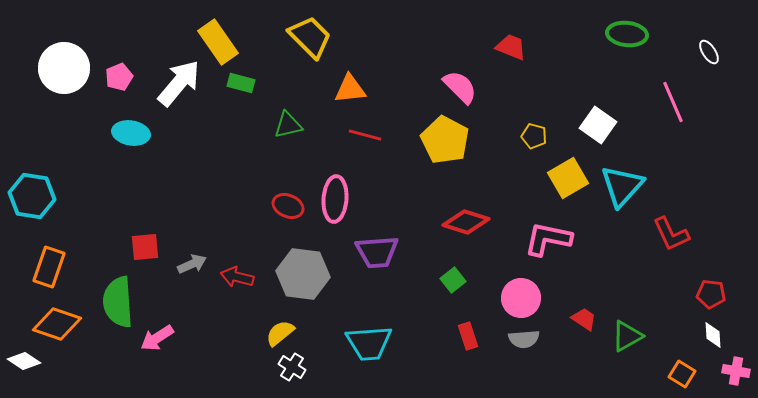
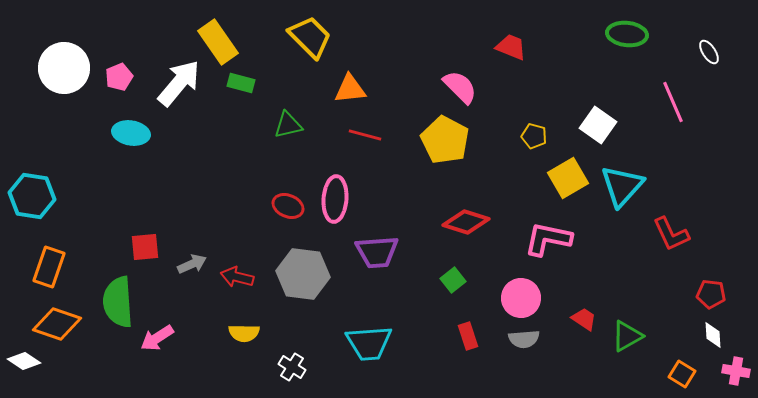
yellow semicircle at (280, 333): moved 36 px left; rotated 140 degrees counterclockwise
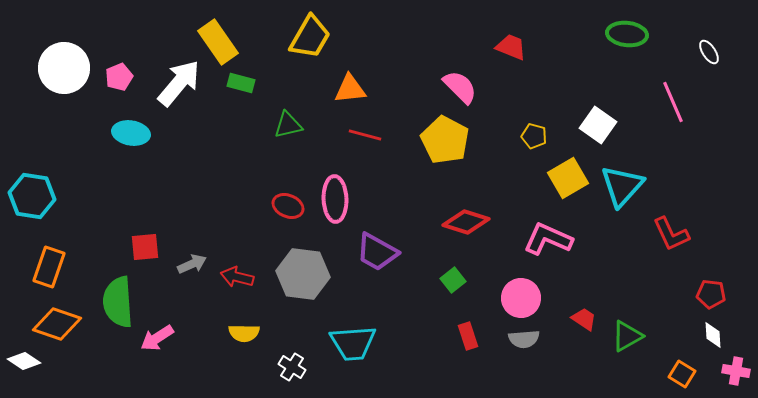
yellow trapezoid at (310, 37): rotated 75 degrees clockwise
pink ellipse at (335, 199): rotated 6 degrees counterclockwise
pink L-shape at (548, 239): rotated 12 degrees clockwise
purple trapezoid at (377, 252): rotated 33 degrees clockwise
cyan trapezoid at (369, 343): moved 16 px left
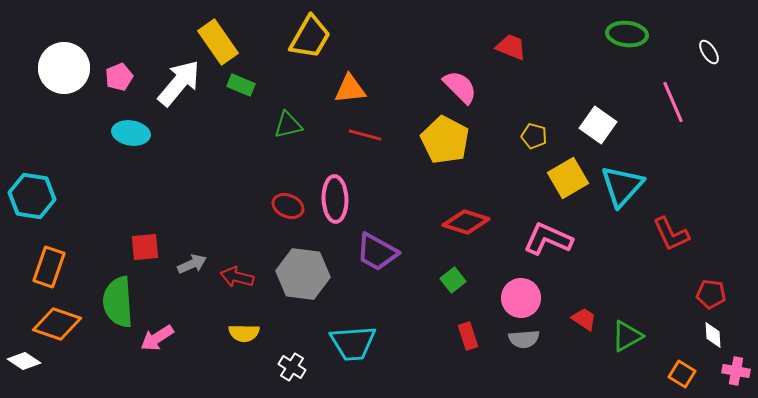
green rectangle at (241, 83): moved 2 px down; rotated 8 degrees clockwise
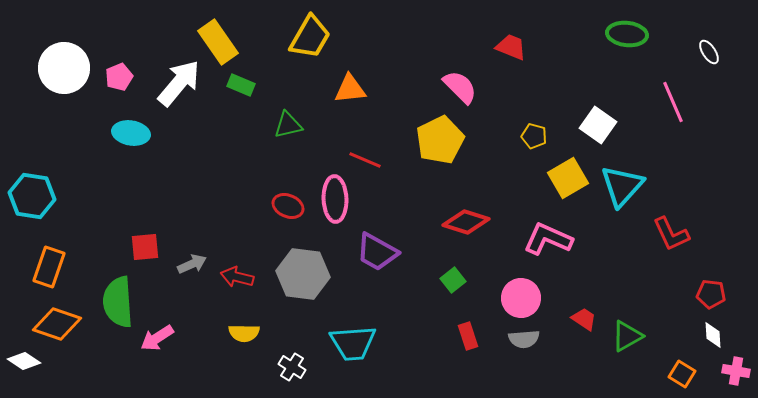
red line at (365, 135): moved 25 px down; rotated 8 degrees clockwise
yellow pentagon at (445, 140): moved 5 px left; rotated 18 degrees clockwise
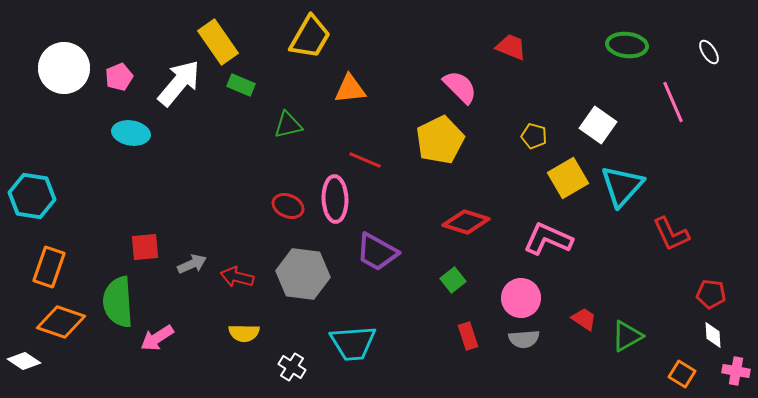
green ellipse at (627, 34): moved 11 px down
orange diamond at (57, 324): moved 4 px right, 2 px up
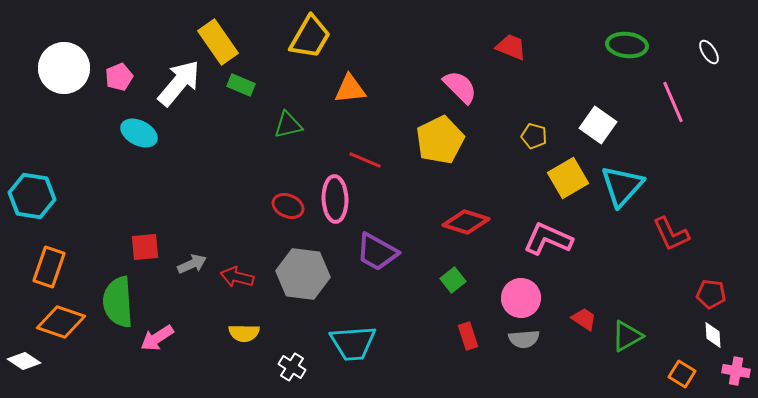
cyan ellipse at (131, 133): moved 8 px right; rotated 18 degrees clockwise
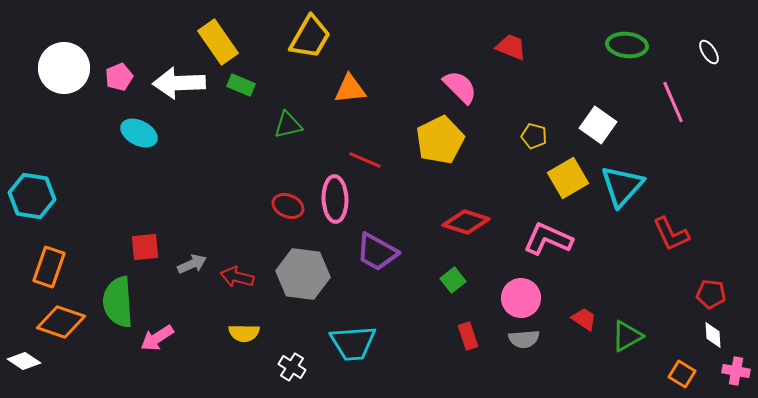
white arrow at (179, 83): rotated 132 degrees counterclockwise
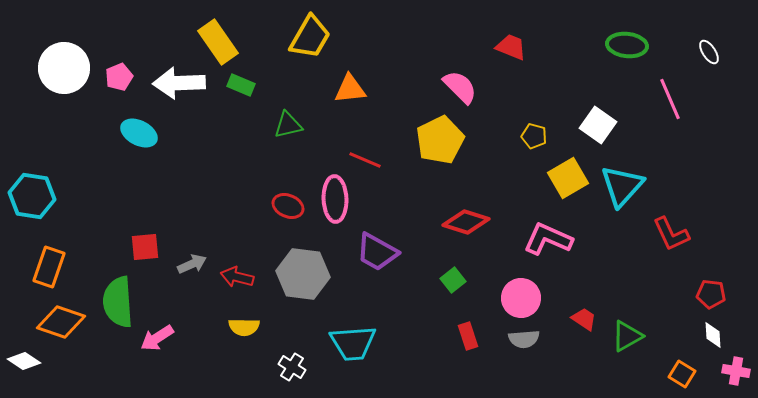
pink line at (673, 102): moved 3 px left, 3 px up
yellow semicircle at (244, 333): moved 6 px up
